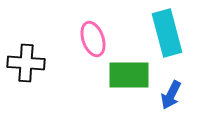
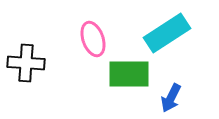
cyan rectangle: rotated 72 degrees clockwise
green rectangle: moved 1 px up
blue arrow: moved 3 px down
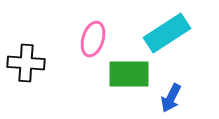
pink ellipse: rotated 36 degrees clockwise
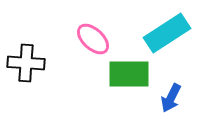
pink ellipse: rotated 64 degrees counterclockwise
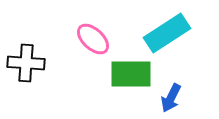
green rectangle: moved 2 px right
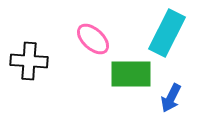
cyan rectangle: rotated 30 degrees counterclockwise
black cross: moved 3 px right, 2 px up
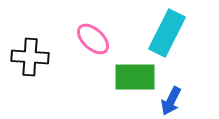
black cross: moved 1 px right, 4 px up
green rectangle: moved 4 px right, 3 px down
blue arrow: moved 3 px down
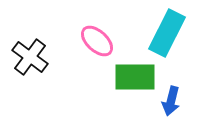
pink ellipse: moved 4 px right, 2 px down
black cross: rotated 33 degrees clockwise
blue arrow: rotated 12 degrees counterclockwise
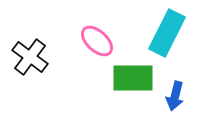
green rectangle: moved 2 px left, 1 px down
blue arrow: moved 4 px right, 5 px up
